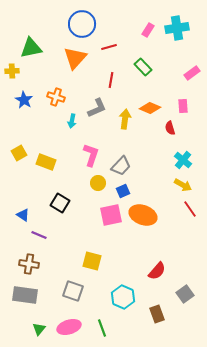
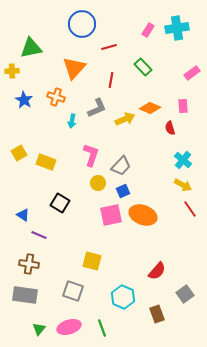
orange triangle at (75, 58): moved 1 px left, 10 px down
yellow arrow at (125, 119): rotated 60 degrees clockwise
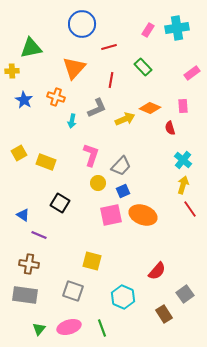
yellow arrow at (183, 185): rotated 102 degrees counterclockwise
brown rectangle at (157, 314): moved 7 px right; rotated 12 degrees counterclockwise
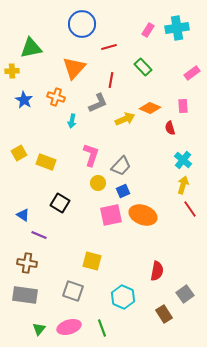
gray L-shape at (97, 108): moved 1 px right, 5 px up
brown cross at (29, 264): moved 2 px left, 1 px up
red semicircle at (157, 271): rotated 30 degrees counterclockwise
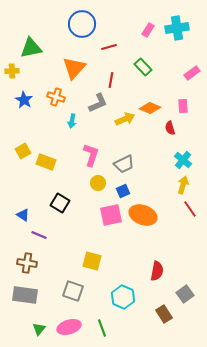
yellow square at (19, 153): moved 4 px right, 2 px up
gray trapezoid at (121, 166): moved 3 px right, 2 px up; rotated 20 degrees clockwise
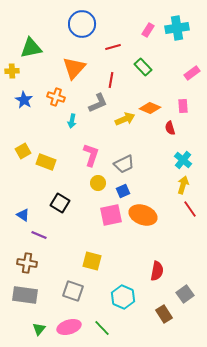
red line at (109, 47): moved 4 px right
green line at (102, 328): rotated 24 degrees counterclockwise
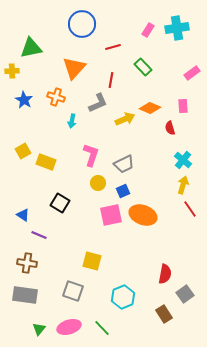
red semicircle at (157, 271): moved 8 px right, 3 px down
cyan hexagon at (123, 297): rotated 15 degrees clockwise
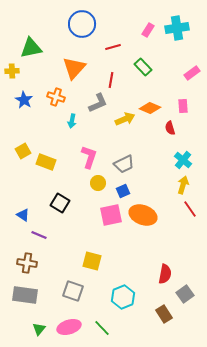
pink L-shape at (91, 155): moved 2 px left, 2 px down
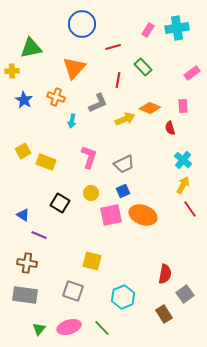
red line at (111, 80): moved 7 px right
yellow circle at (98, 183): moved 7 px left, 10 px down
yellow arrow at (183, 185): rotated 12 degrees clockwise
